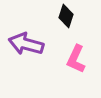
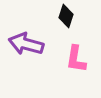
pink L-shape: rotated 16 degrees counterclockwise
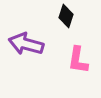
pink L-shape: moved 2 px right, 1 px down
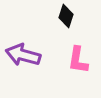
purple arrow: moved 3 px left, 11 px down
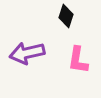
purple arrow: moved 4 px right, 2 px up; rotated 28 degrees counterclockwise
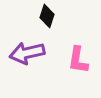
black diamond: moved 19 px left
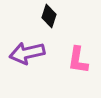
black diamond: moved 2 px right
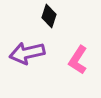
pink L-shape: rotated 24 degrees clockwise
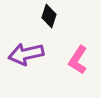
purple arrow: moved 1 px left, 1 px down
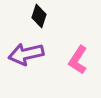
black diamond: moved 10 px left
